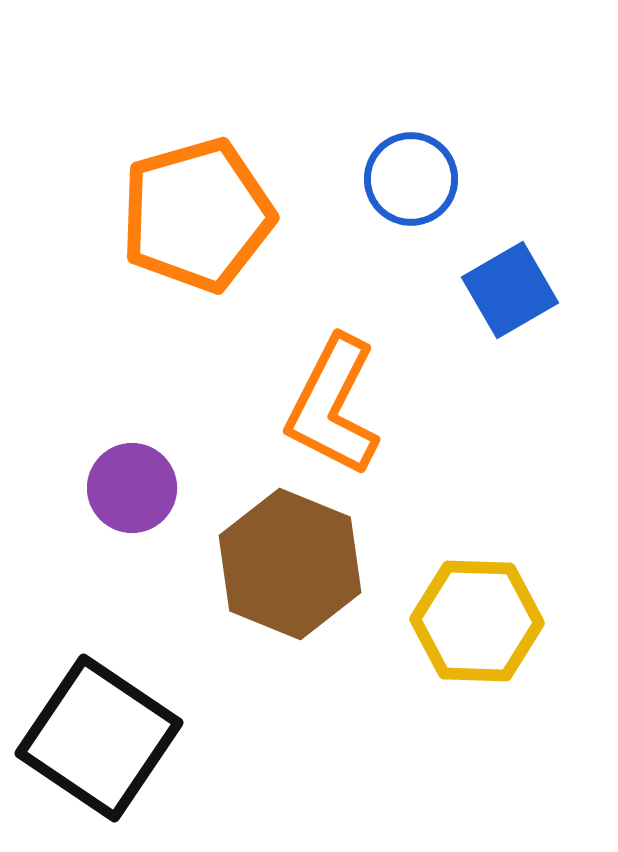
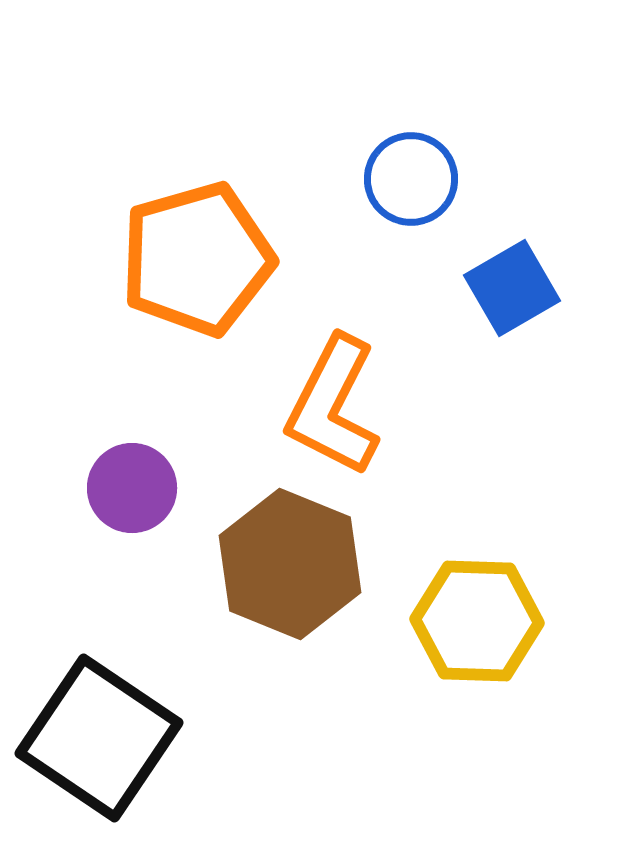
orange pentagon: moved 44 px down
blue square: moved 2 px right, 2 px up
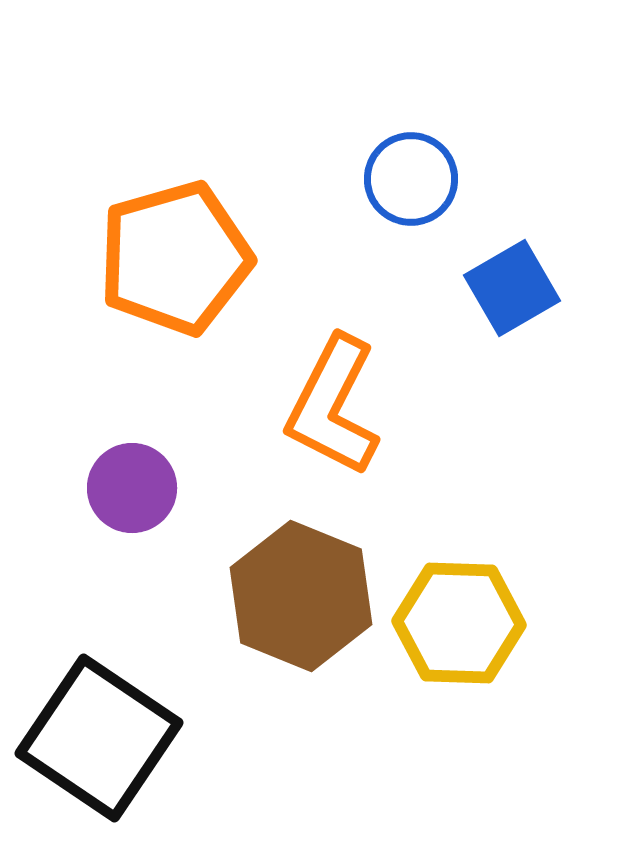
orange pentagon: moved 22 px left, 1 px up
brown hexagon: moved 11 px right, 32 px down
yellow hexagon: moved 18 px left, 2 px down
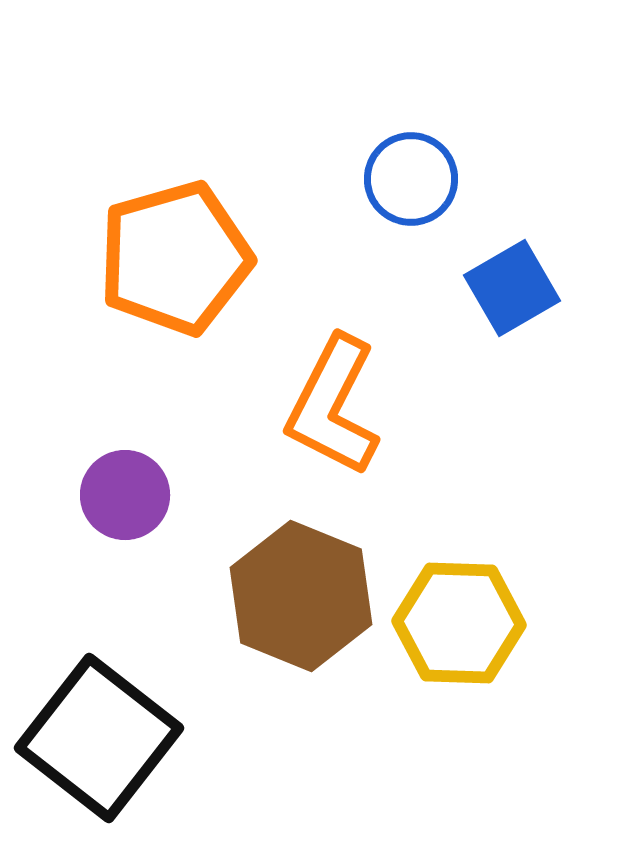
purple circle: moved 7 px left, 7 px down
black square: rotated 4 degrees clockwise
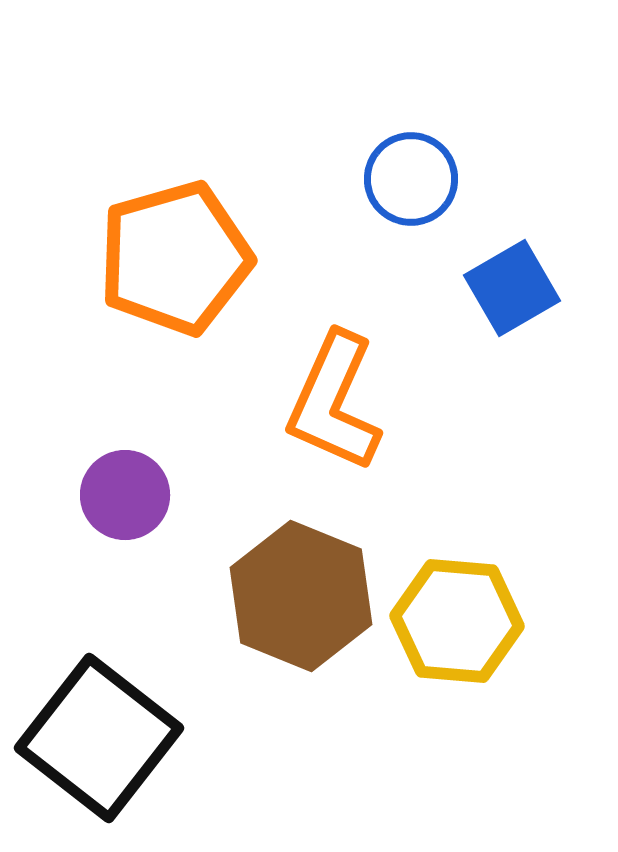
orange L-shape: moved 1 px right, 4 px up; rotated 3 degrees counterclockwise
yellow hexagon: moved 2 px left, 2 px up; rotated 3 degrees clockwise
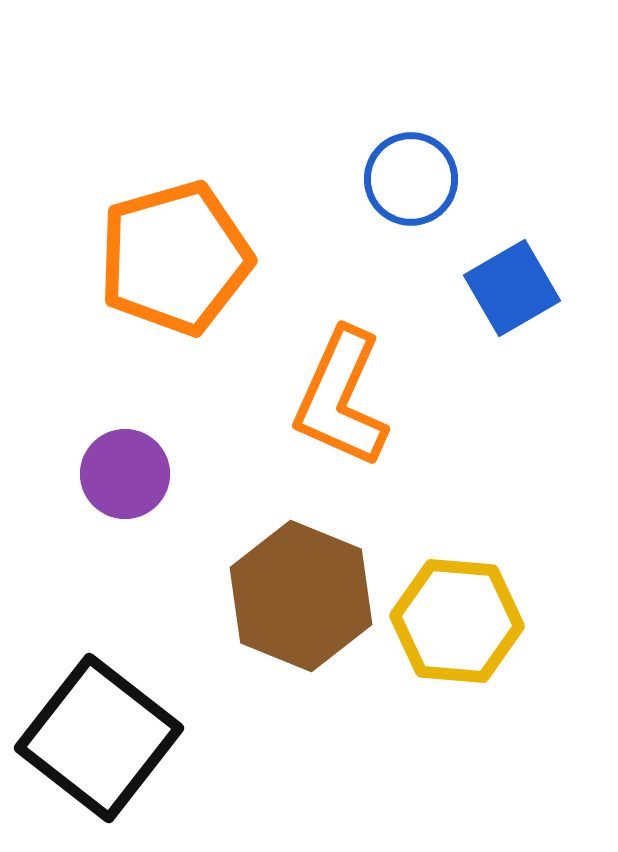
orange L-shape: moved 7 px right, 4 px up
purple circle: moved 21 px up
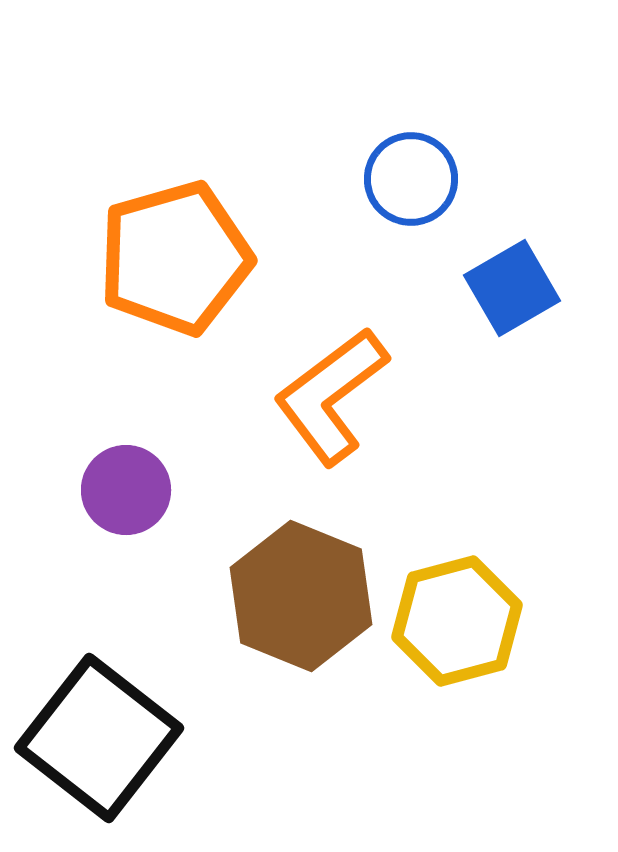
orange L-shape: moved 10 px left, 2 px up; rotated 29 degrees clockwise
purple circle: moved 1 px right, 16 px down
yellow hexagon: rotated 20 degrees counterclockwise
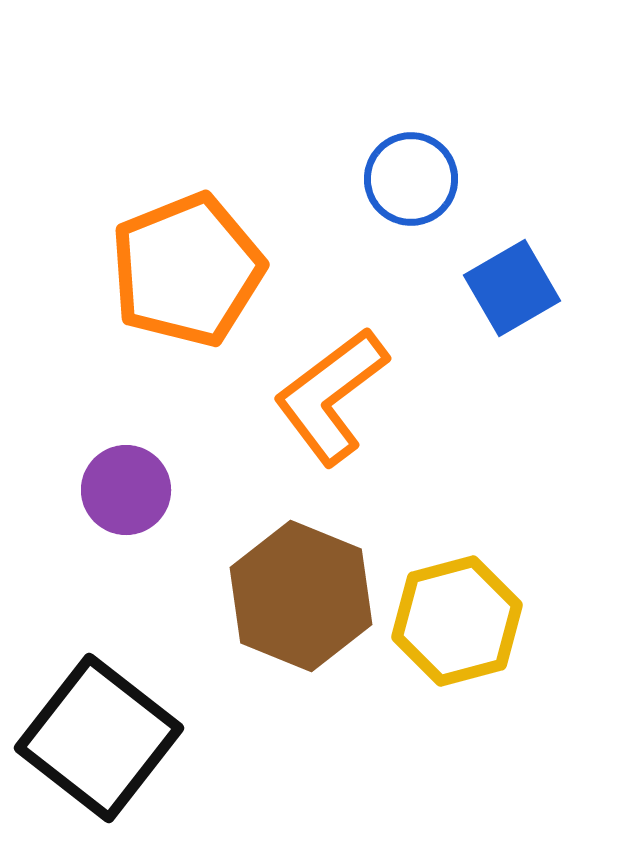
orange pentagon: moved 12 px right, 12 px down; rotated 6 degrees counterclockwise
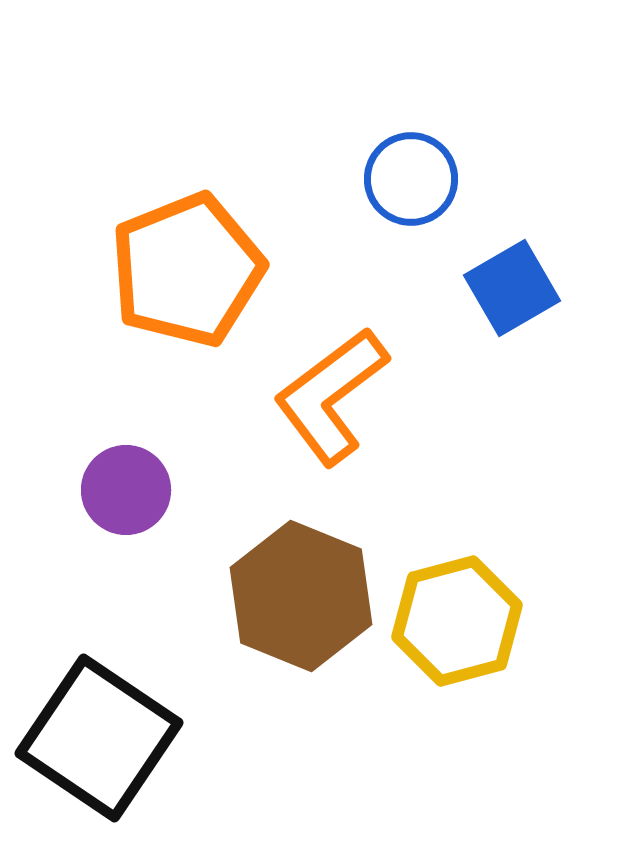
black square: rotated 4 degrees counterclockwise
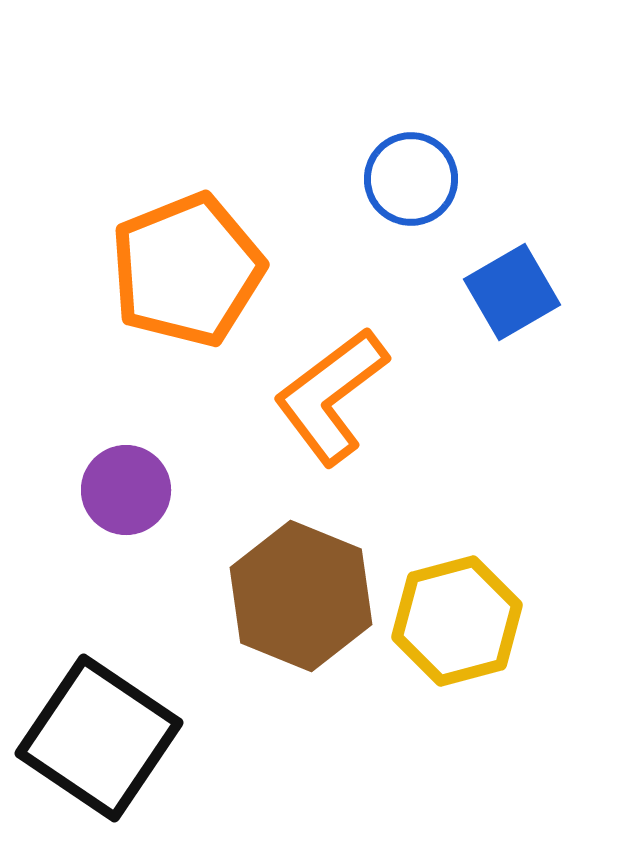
blue square: moved 4 px down
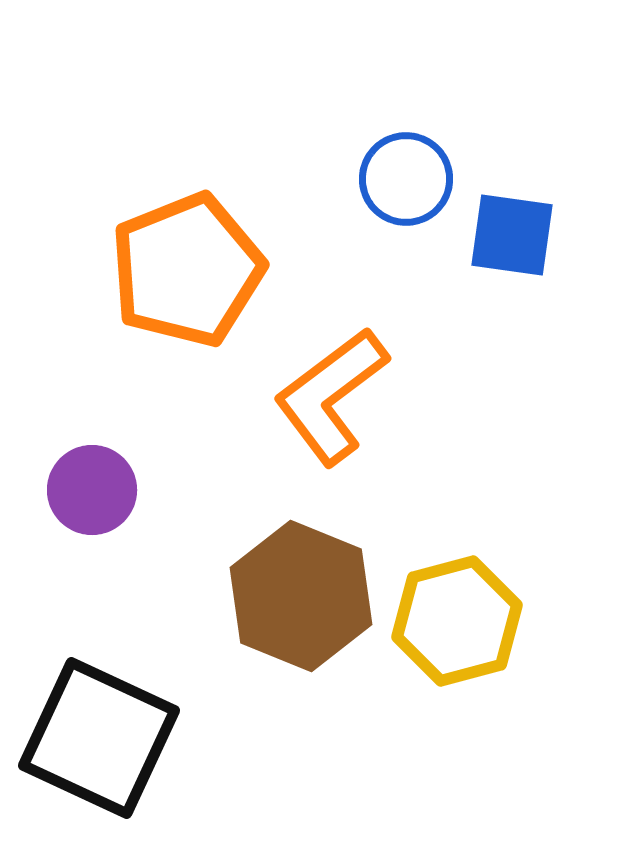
blue circle: moved 5 px left
blue square: moved 57 px up; rotated 38 degrees clockwise
purple circle: moved 34 px left
black square: rotated 9 degrees counterclockwise
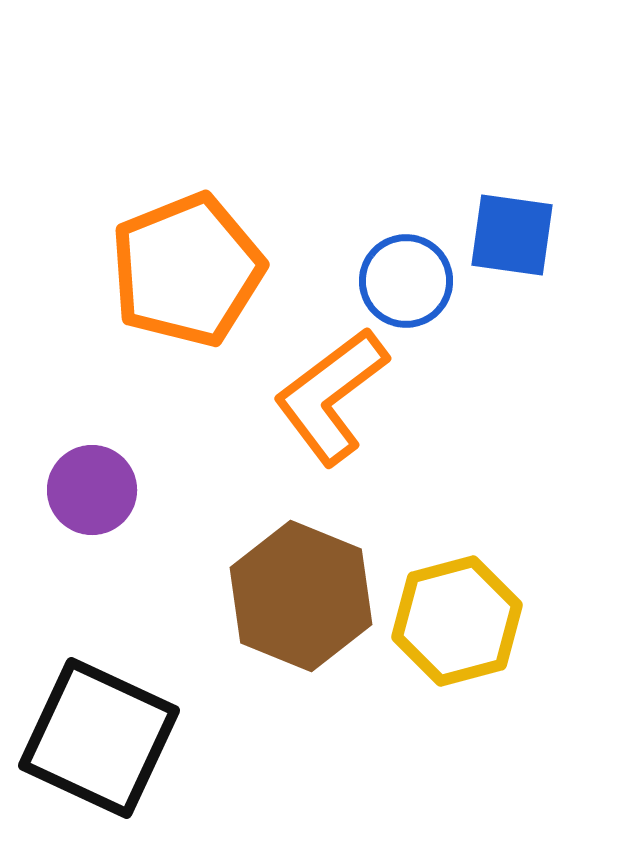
blue circle: moved 102 px down
